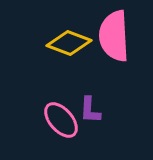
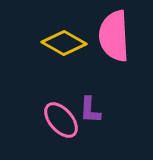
yellow diamond: moved 5 px left; rotated 9 degrees clockwise
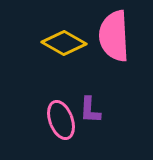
pink ellipse: rotated 21 degrees clockwise
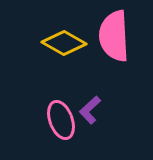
purple L-shape: rotated 44 degrees clockwise
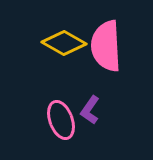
pink semicircle: moved 8 px left, 10 px down
purple L-shape: rotated 12 degrees counterclockwise
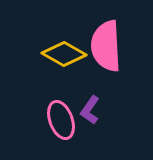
yellow diamond: moved 11 px down
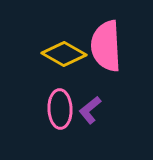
purple L-shape: rotated 16 degrees clockwise
pink ellipse: moved 1 px left, 11 px up; rotated 18 degrees clockwise
